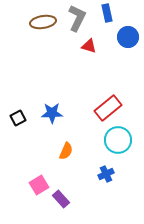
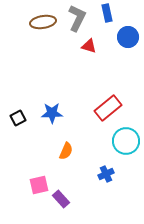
cyan circle: moved 8 px right, 1 px down
pink square: rotated 18 degrees clockwise
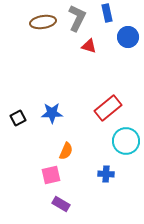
blue cross: rotated 28 degrees clockwise
pink square: moved 12 px right, 10 px up
purple rectangle: moved 5 px down; rotated 18 degrees counterclockwise
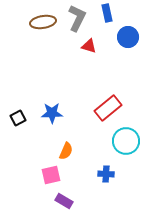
purple rectangle: moved 3 px right, 3 px up
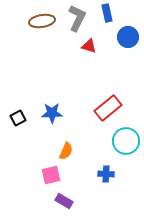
brown ellipse: moved 1 px left, 1 px up
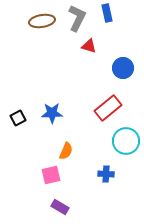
blue circle: moved 5 px left, 31 px down
purple rectangle: moved 4 px left, 6 px down
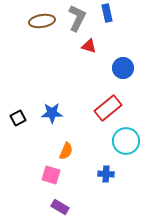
pink square: rotated 30 degrees clockwise
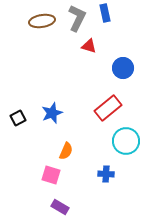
blue rectangle: moved 2 px left
blue star: rotated 20 degrees counterclockwise
